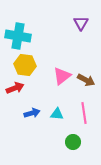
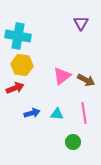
yellow hexagon: moved 3 px left
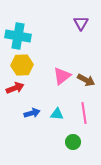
yellow hexagon: rotated 10 degrees counterclockwise
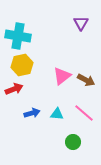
yellow hexagon: rotated 10 degrees counterclockwise
red arrow: moved 1 px left, 1 px down
pink line: rotated 40 degrees counterclockwise
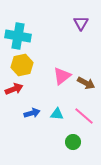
brown arrow: moved 3 px down
pink line: moved 3 px down
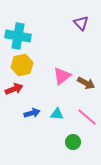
purple triangle: rotated 14 degrees counterclockwise
pink line: moved 3 px right, 1 px down
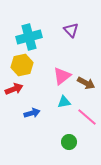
purple triangle: moved 10 px left, 7 px down
cyan cross: moved 11 px right, 1 px down; rotated 25 degrees counterclockwise
cyan triangle: moved 7 px right, 12 px up; rotated 16 degrees counterclockwise
green circle: moved 4 px left
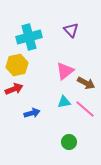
yellow hexagon: moved 5 px left
pink triangle: moved 3 px right, 5 px up
pink line: moved 2 px left, 8 px up
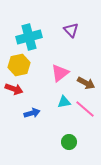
yellow hexagon: moved 2 px right
pink triangle: moved 5 px left, 2 px down
red arrow: rotated 42 degrees clockwise
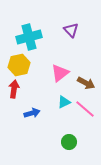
red arrow: rotated 102 degrees counterclockwise
cyan triangle: rotated 16 degrees counterclockwise
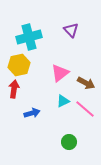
cyan triangle: moved 1 px left, 1 px up
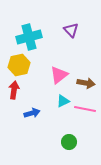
pink triangle: moved 1 px left, 2 px down
brown arrow: rotated 18 degrees counterclockwise
red arrow: moved 1 px down
pink line: rotated 30 degrees counterclockwise
